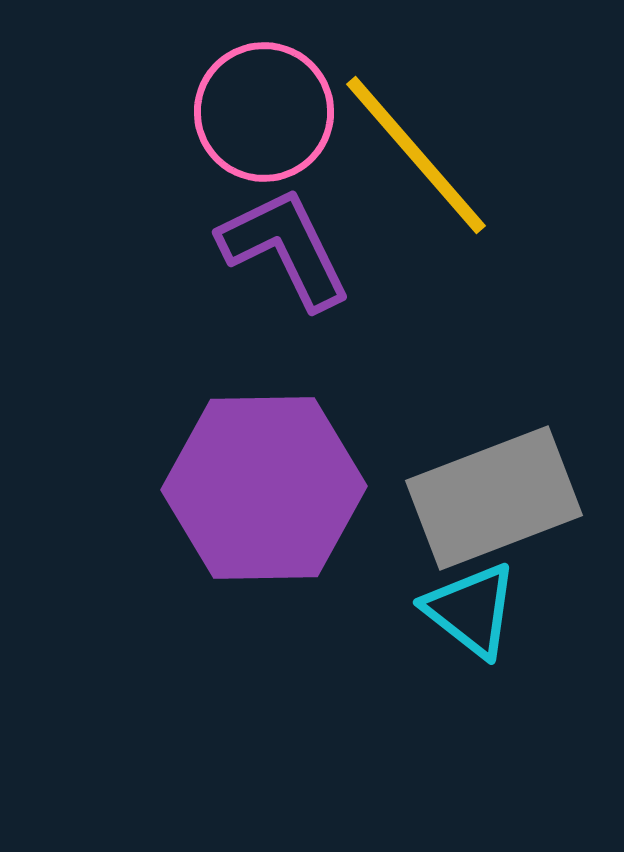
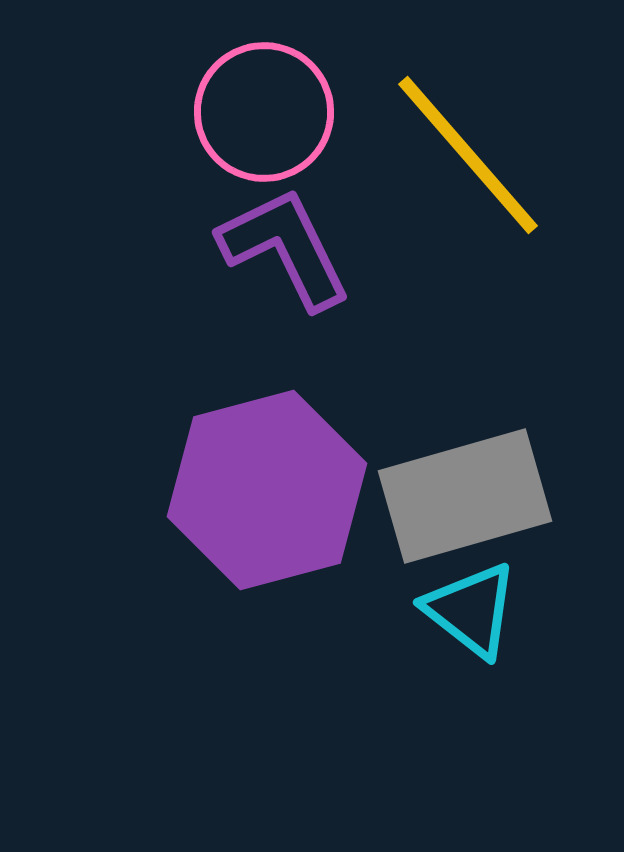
yellow line: moved 52 px right
purple hexagon: moved 3 px right, 2 px down; rotated 14 degrees counterclockwise
gray rectangle: moved 29 px left, 2 px up; rotated 5 degrees clockwise
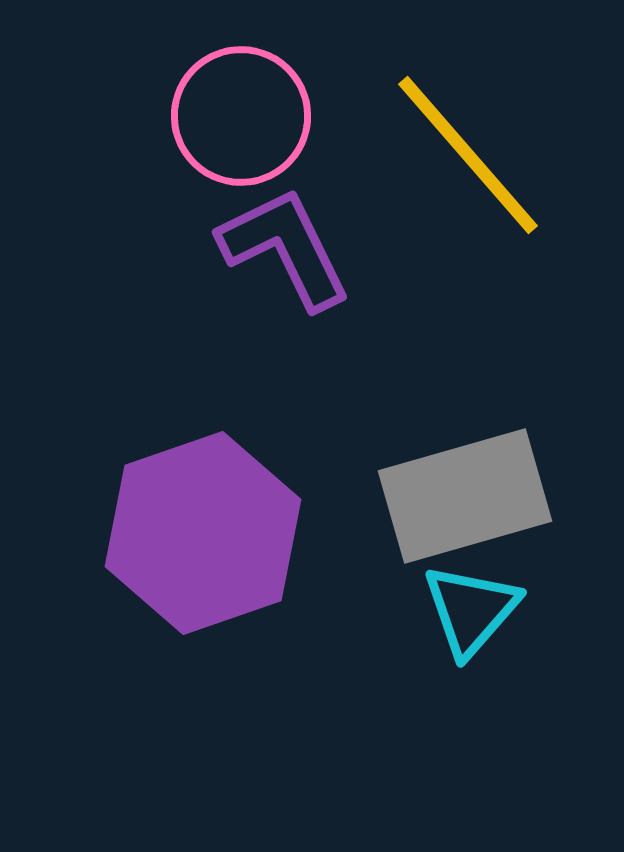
pink circle: moved 23 px left, 4 px down
purple hexagon: moved 64 px left, 43 px down; rotated 4 degrees counterclockwise
cyan triangle: rotated 33 degrees clockwise
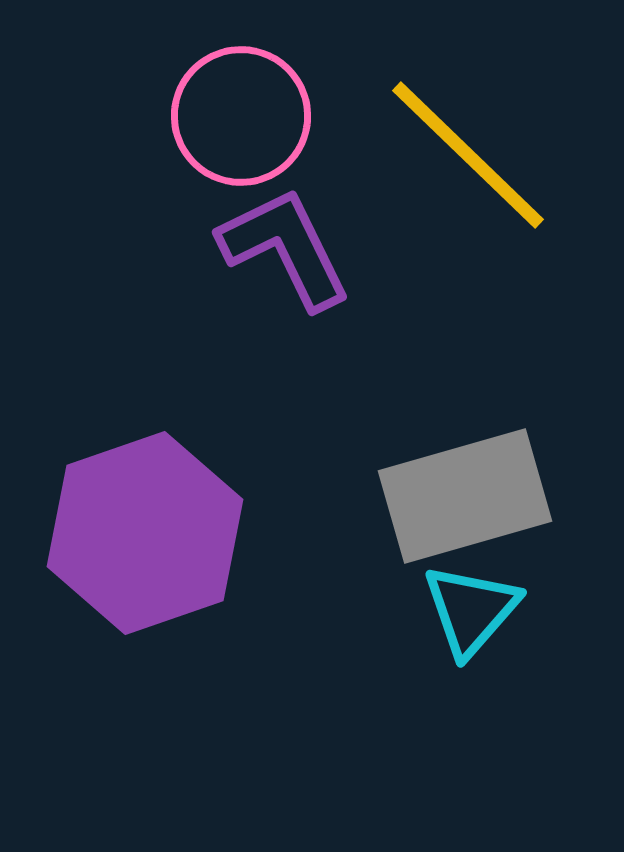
yellow line: rotated 5 degrees counterclockwise
purple hexagon: moved 58 px left
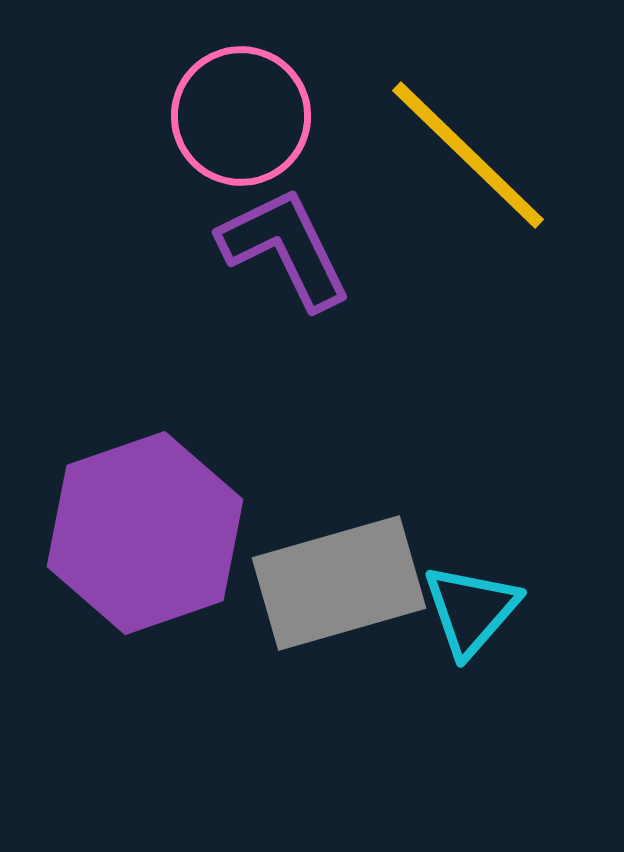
gray rectangle: moved 126 px left, 87 px down
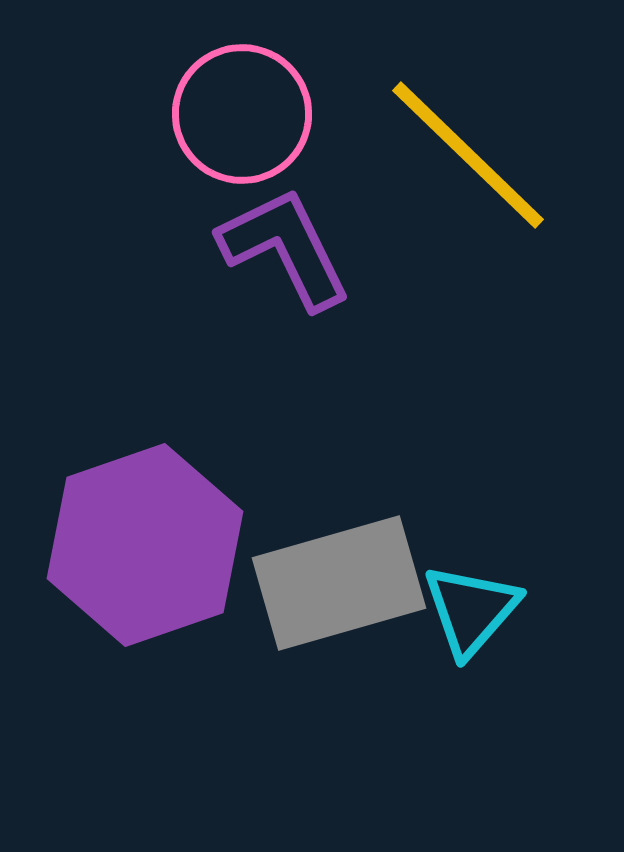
pink circle: moved 1 px right, 2 px up
purple hexagon: moved 12 px down
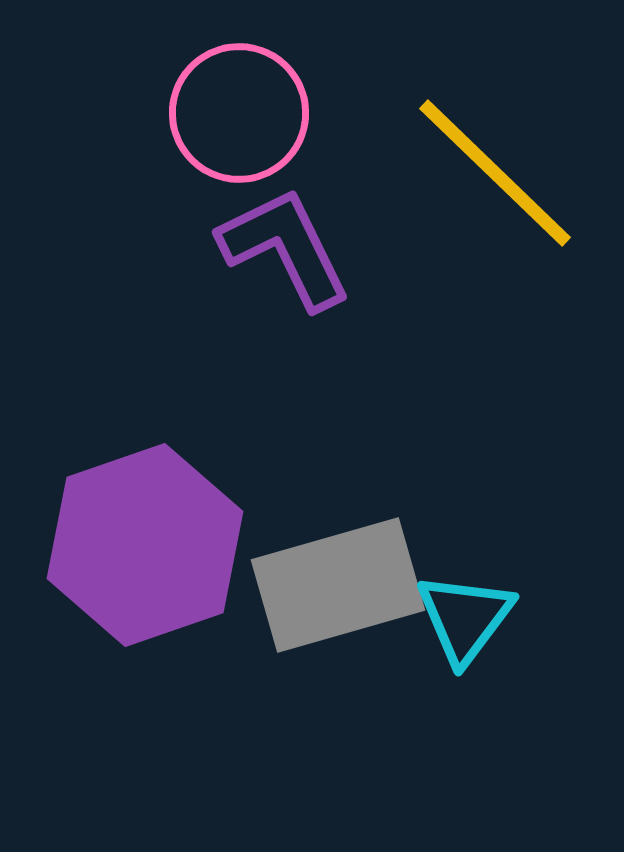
pink circle: moved 3 px left, 1 px up
yellow line: moved 27 px right, 18 px down
gray rectangle: moved 1 px left, 2 px down
cyan triangle: moved 6 px left, 8 px down; rotated 4 degrees counterclockwise
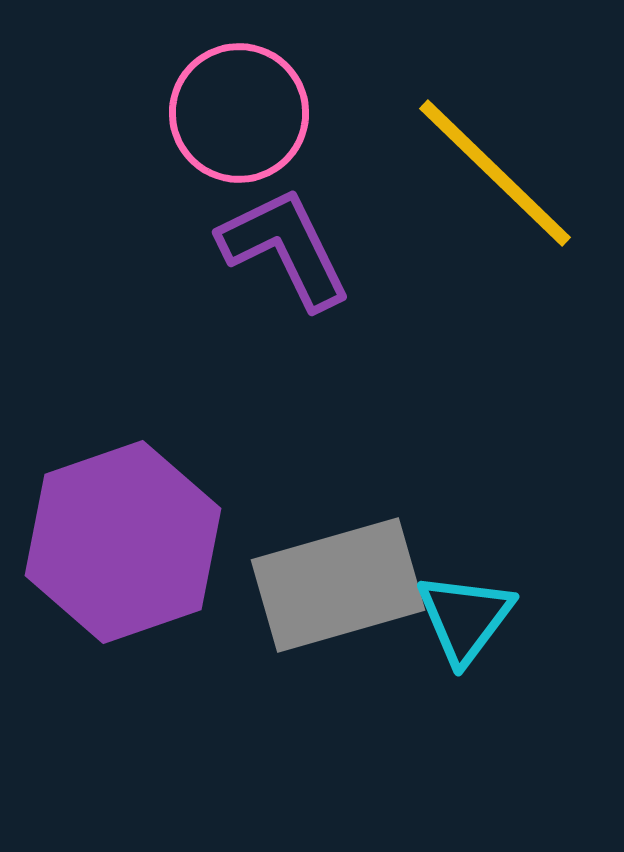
purple hexagon: moved 22 px left, 3 px up
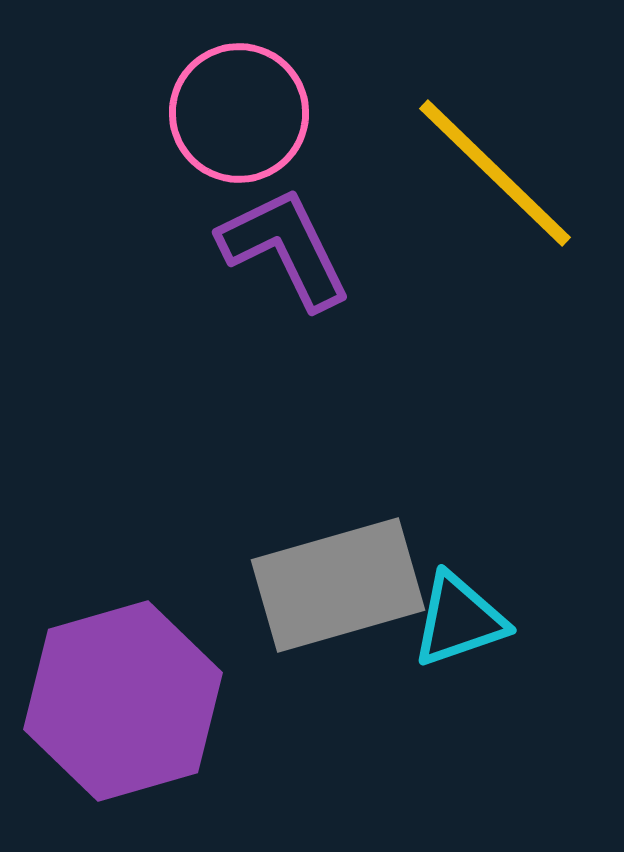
purple hexagon: moved 159 px down; rotated 3 degrees clockwise
cyan triangle: moved 6 px left, 2 px down; rotated 34 degrees clockwise
